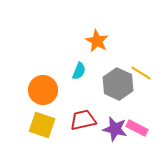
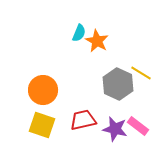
cyan semicircle: moved 38 px up
pink rectangle: moved 1 px right, 2 px up; rotated 10 degrees clockwise
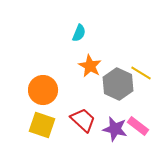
orange star: moved 7 px left, 25 px down
red trapezoid: rotated 56 degrees clockwise
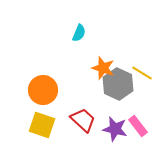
orange star: moved 13 px right, 2 px down; rotated 10 degrees counterclockwise
yellow line: moved 1 px right
pink rectangle: rotated 15 degrees clockwise
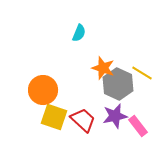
yellow square: moved 12 px right, 8 px up
purple star: moved 13 px up; rotated 25 degrees counterclockwise
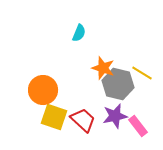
gray hexagon: rotated 12 degrees counterclockwise
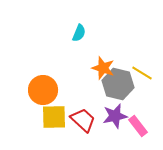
yellow square: rotated 20 degrees counterclockwise
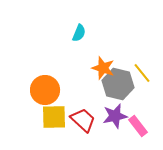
yellow line: rotated 20 degrees clockwise
orange circle: moved 2 px right
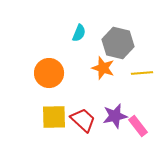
yellow line: rotated 55 degrees counterclockwise
gray hexagon: moved 41 px up
orange circle: moved 4 px right, 17 px up
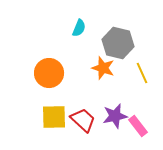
cyan semicircle: moved 5 px up
yellow line: rotated 70 degrees clockwise
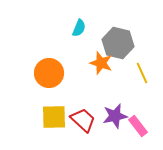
orange star: moved 2 px left, 5 px up
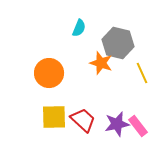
purple star: moved 2 px right, 8 px down
